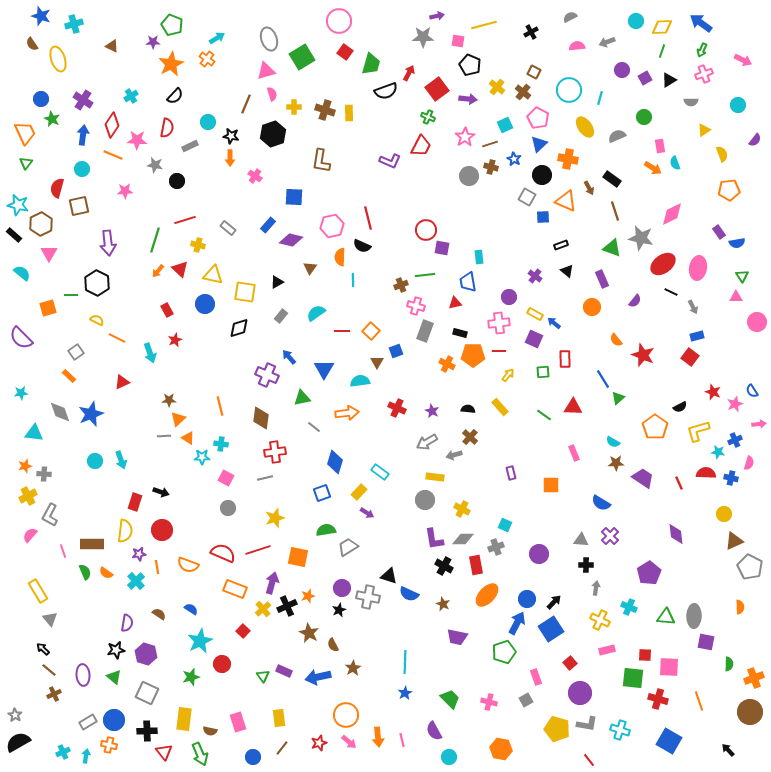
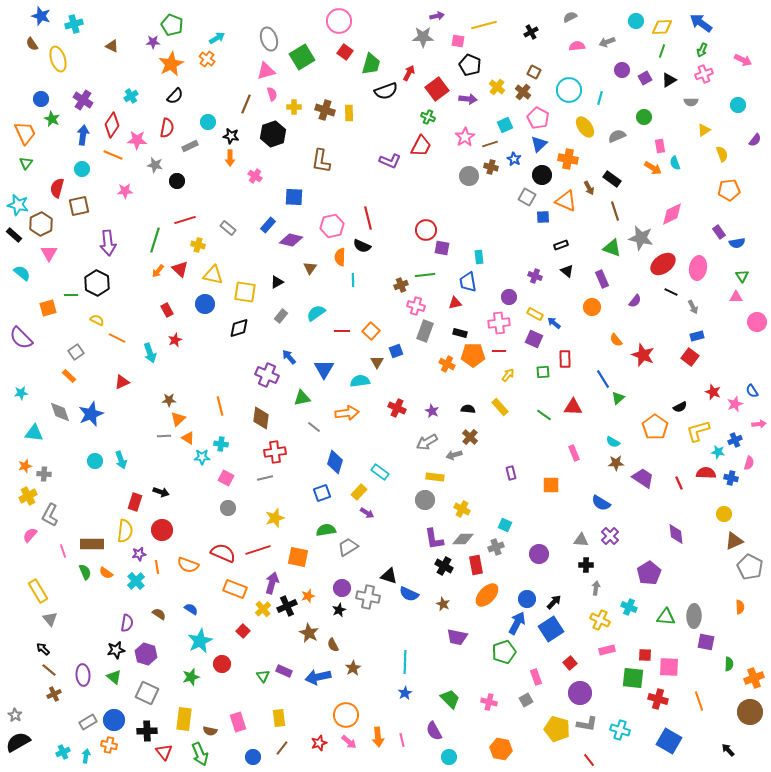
purple cross at (535, 276): rotated 16 degrees counterclockwise
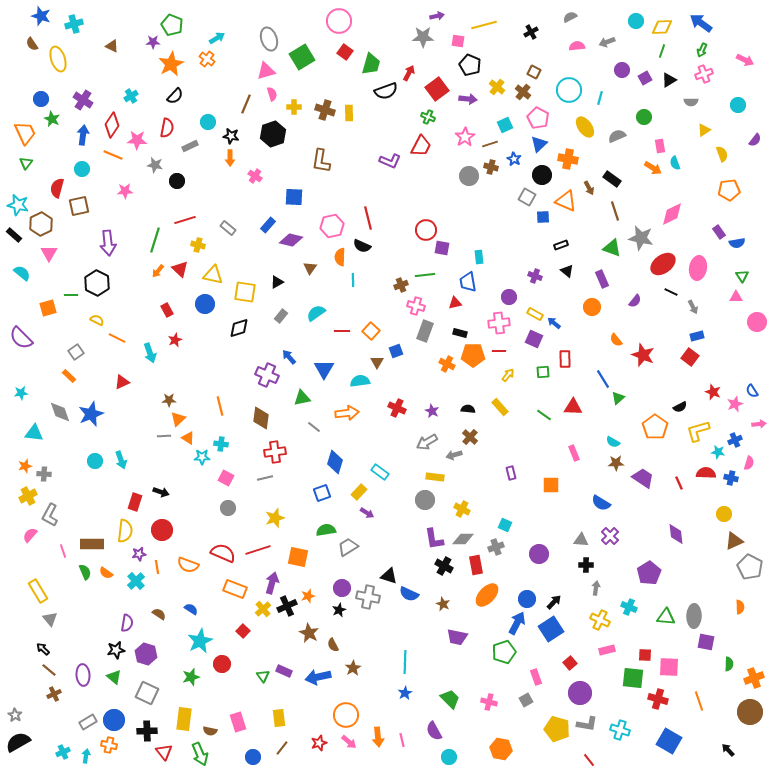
pink arrow at (743, 60): moved 2 px right
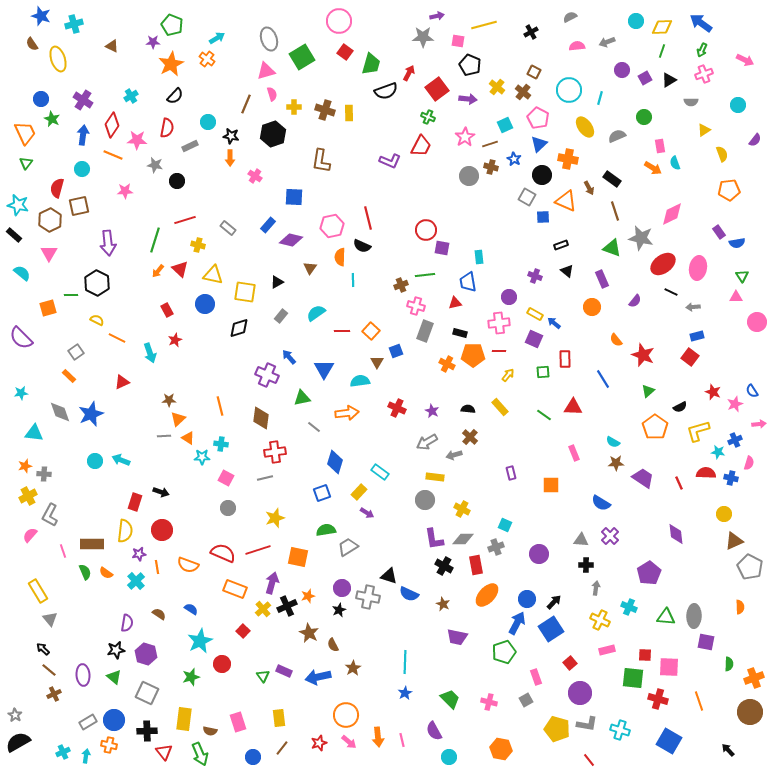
brown hexagon at (41, 224): moved 9 px right, 4 px up
gray arrow at (693, 307): rotated 112 degrees clockwise
green triangle at (618, 398): moved 30 px right, 7 px up
cyan arrow at (121, 460): rotated 132 degrees clockwise
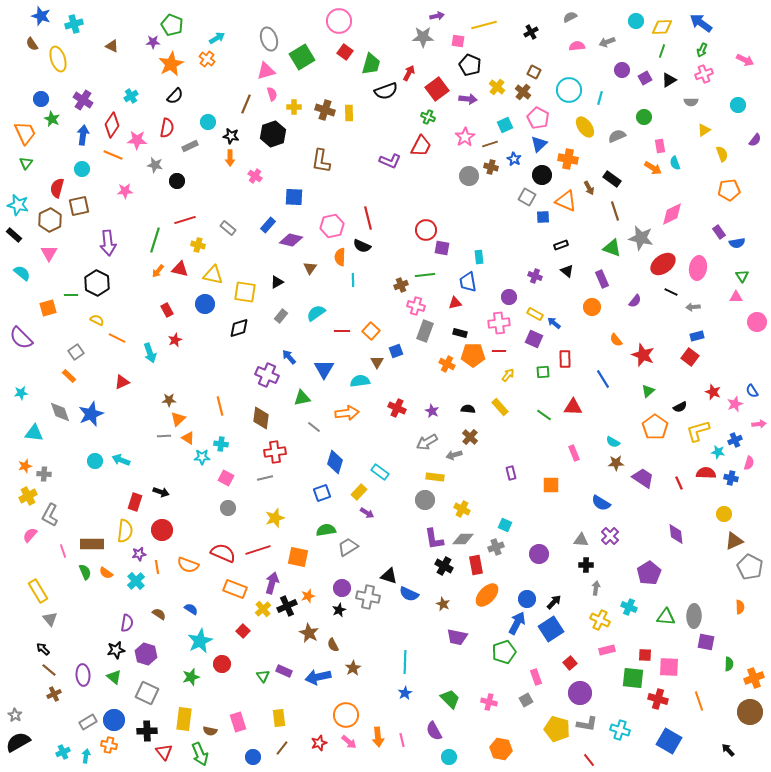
red triangle at (180, 269): rotated 30 degrees counterclockwise
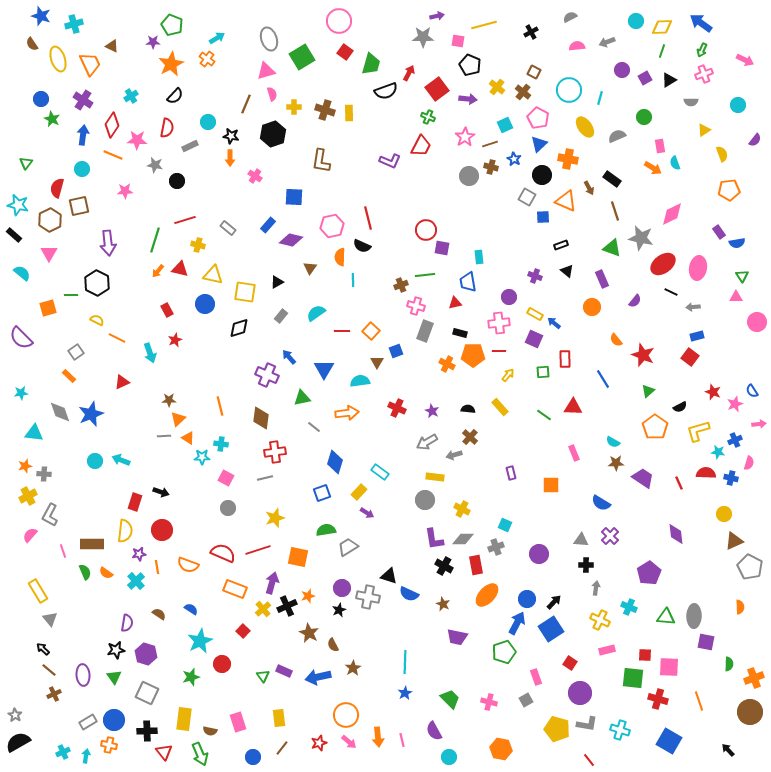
orange trapezoid at (25, 133): moved 65 px right, 69 px up
red square at (570, 663): rotated 16 degrees counterclockwise
green triangle at (114, 677): rotated 14 degrees clockwise
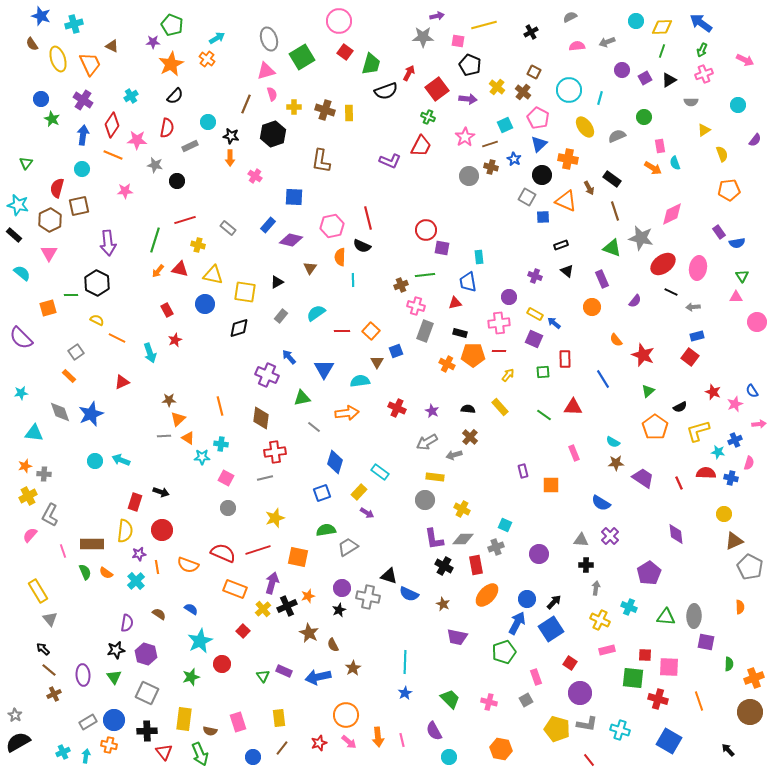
purple rectangle at (511, 473): moved 12 px right, 2 px up
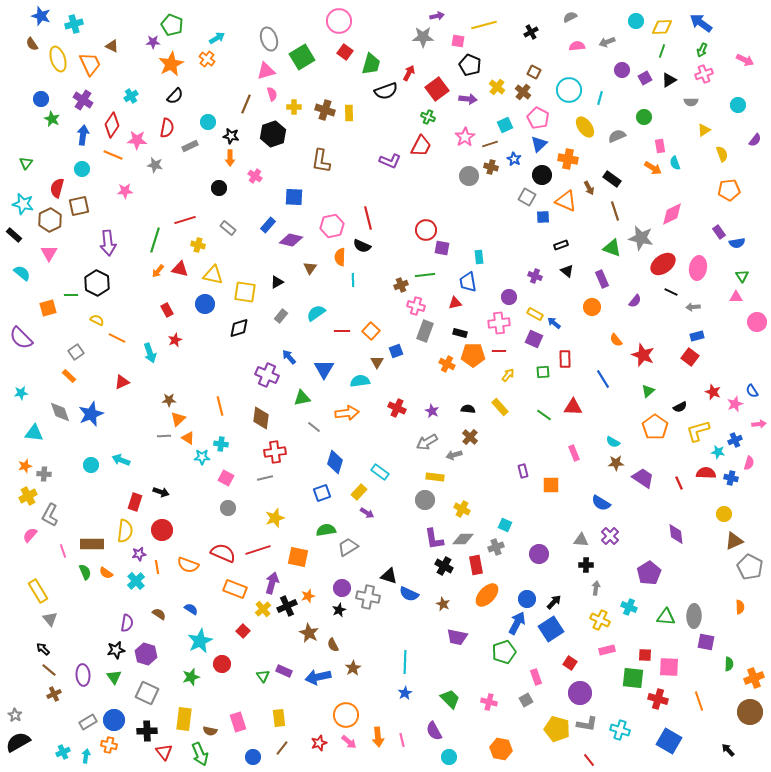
black circle at (177, 181): moved 42 px right, 7 px down
cyan star at (18, 205): moved 5 px right, 1 px up
cyan circle at (95, 461): moved 4 px left, 4 px down
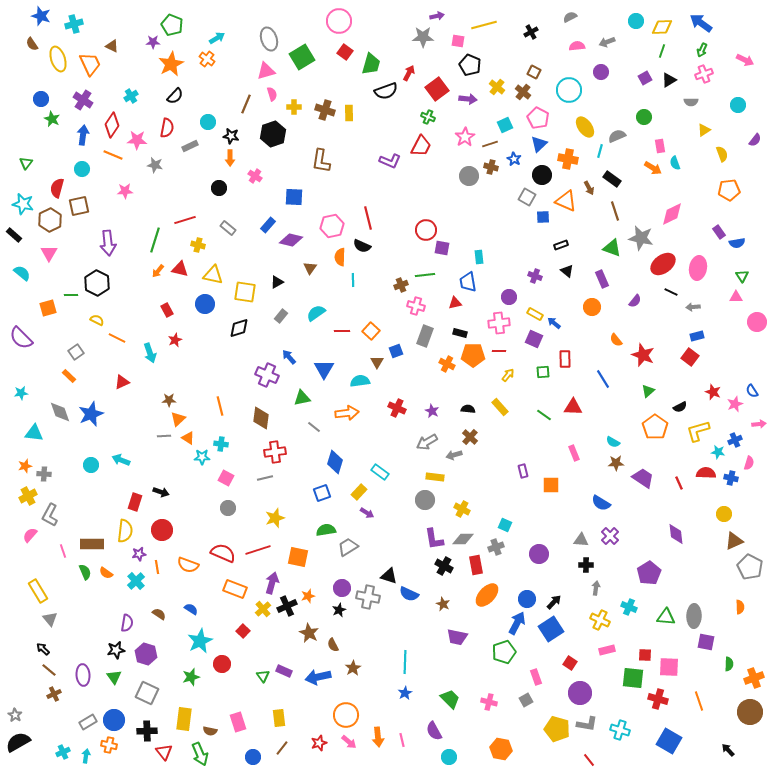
purple circle at (622, 70): moved 21 px left, 2 px down
cyan line at (600, 98): moved 53 px down
gray rectangle at (425, 331): moved 5 px down
